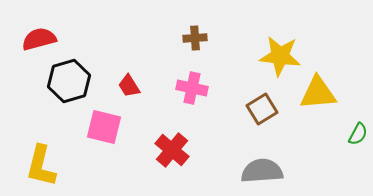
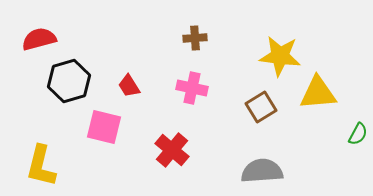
brown square: moved 1 px left, 2 px up
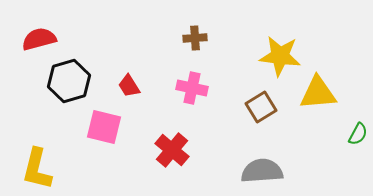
yellow L-shape: moved 4 px left, 3 px down
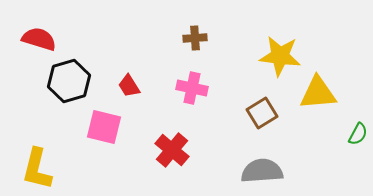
red semicircle: rotated 32 degrees clockwise
brown square: moved 1 px right, 6 px down
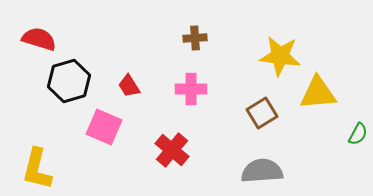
pink cross: moved 1 px left, 1 px down; rotated 12 degrees counterclockwise
pink square: rotated 9 degrees clockwise
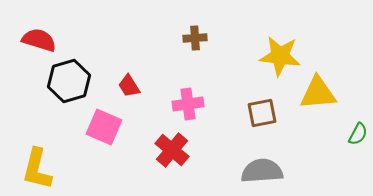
red semicircle: moved 1 px down
pink cross: moved 3 px left, 15 px down; rotated 8 degrees counterclockwise
brown square: rotated 20 degrees clockwise
